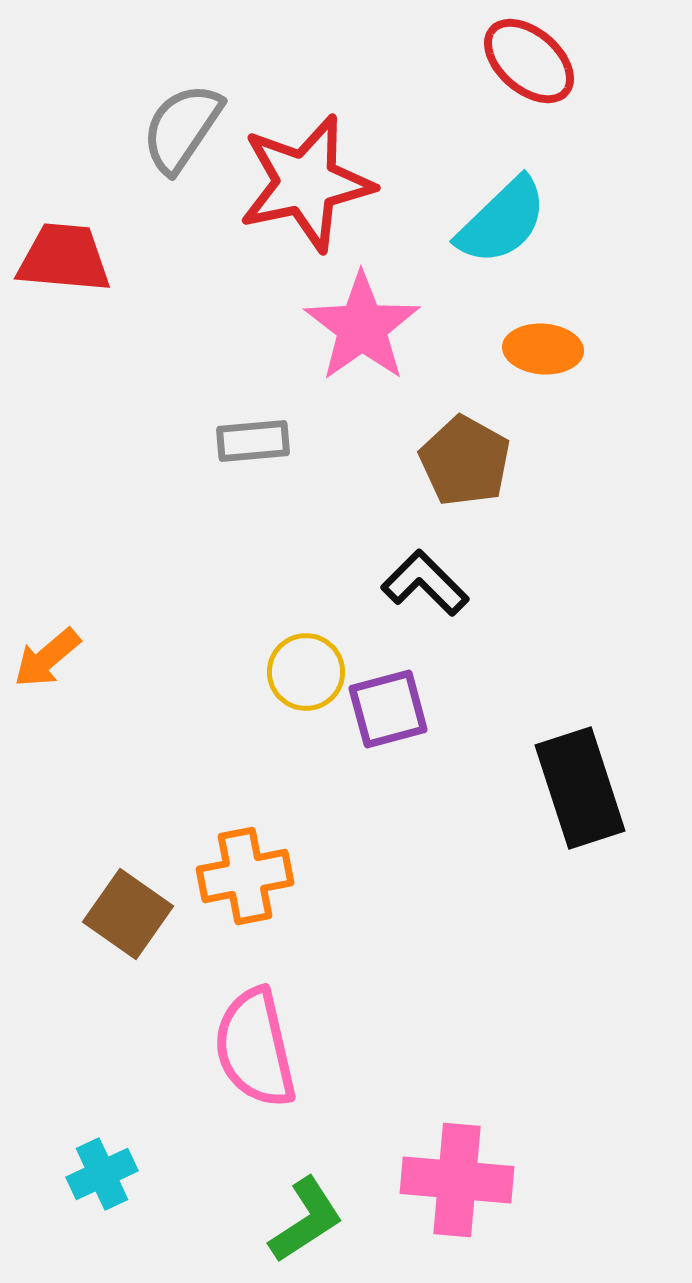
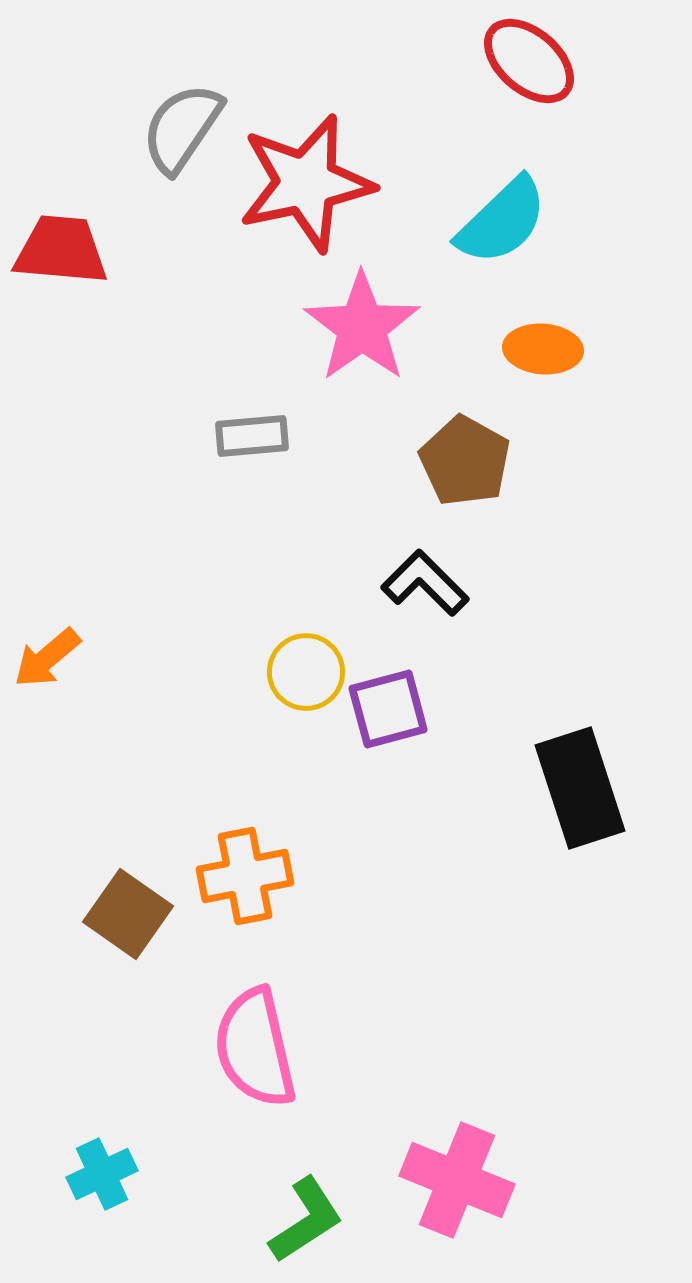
red trapezoid: moved 3 px left, 8 px up
gray rectangle: moved 1 px left, 5 px up
pink cross: rotated 17 degrees clockwise
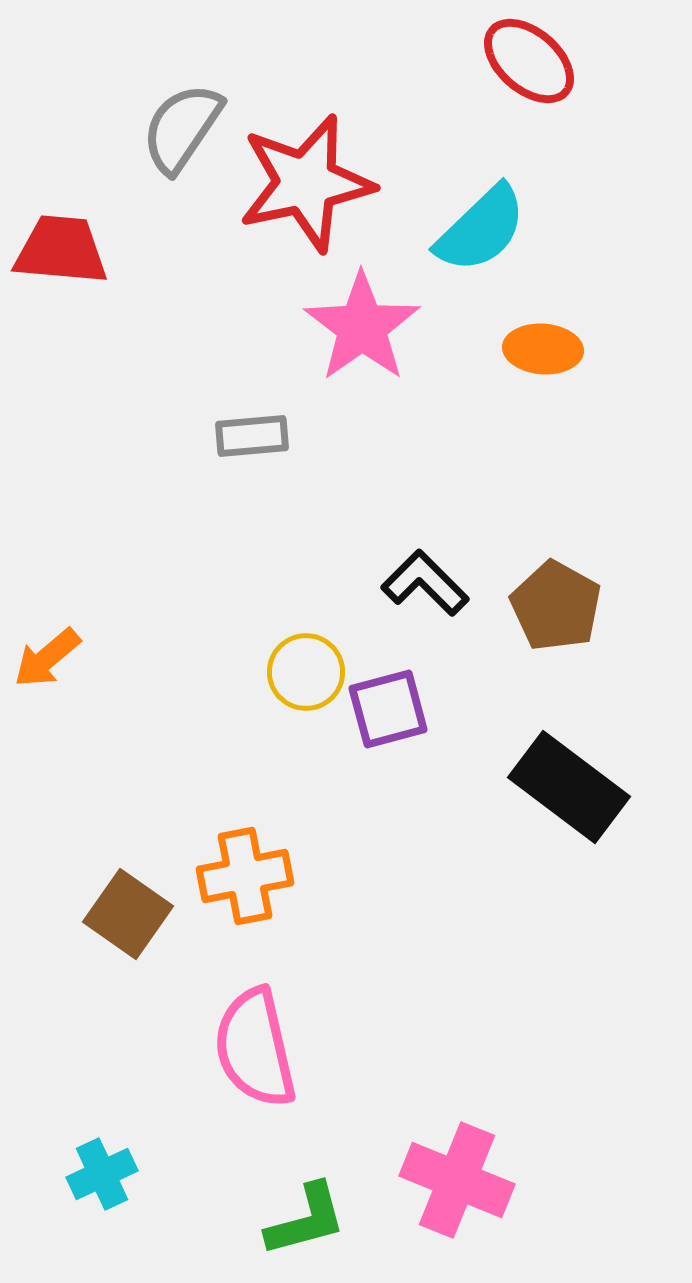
cyan semicircle: moved 21 px left, 8 px down
brown pentagon: moved 91 px right, 145 px down
black rectangle: moved 11 px left, 1 px up; rotated 35 degrees counterclockwise
green L-shape: rotated 18 degrees clockwise
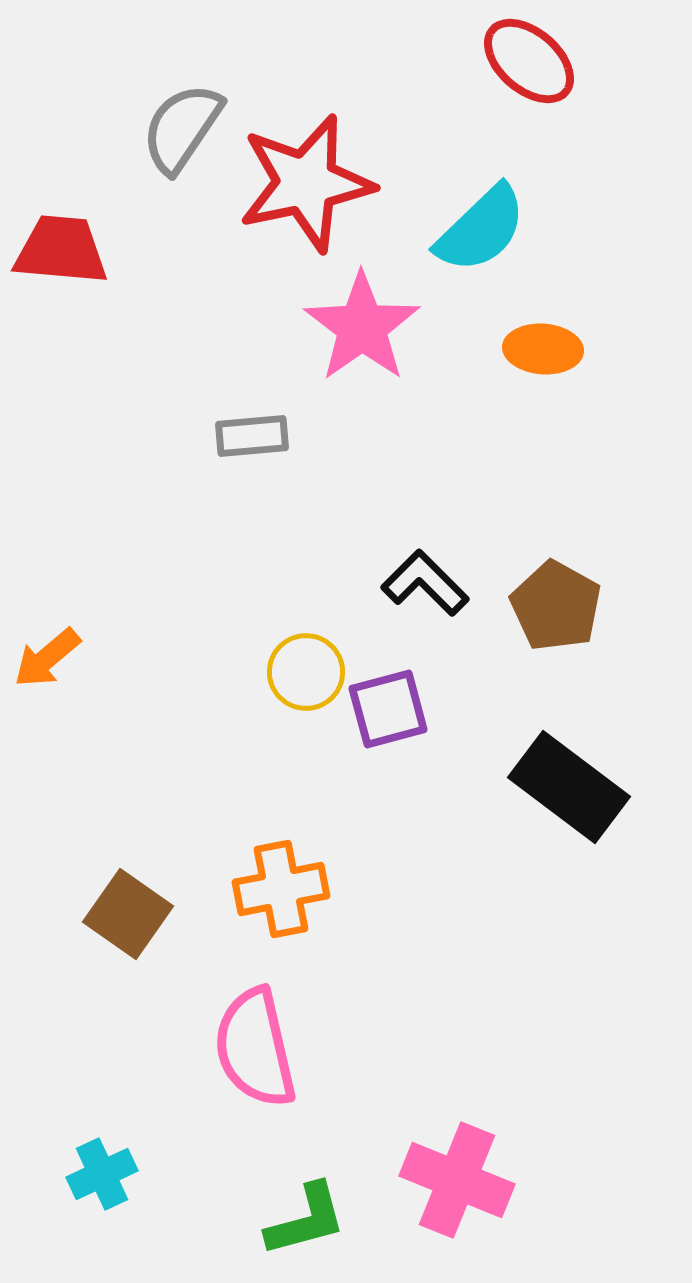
orange cross: moved 36 px right, 13 px down
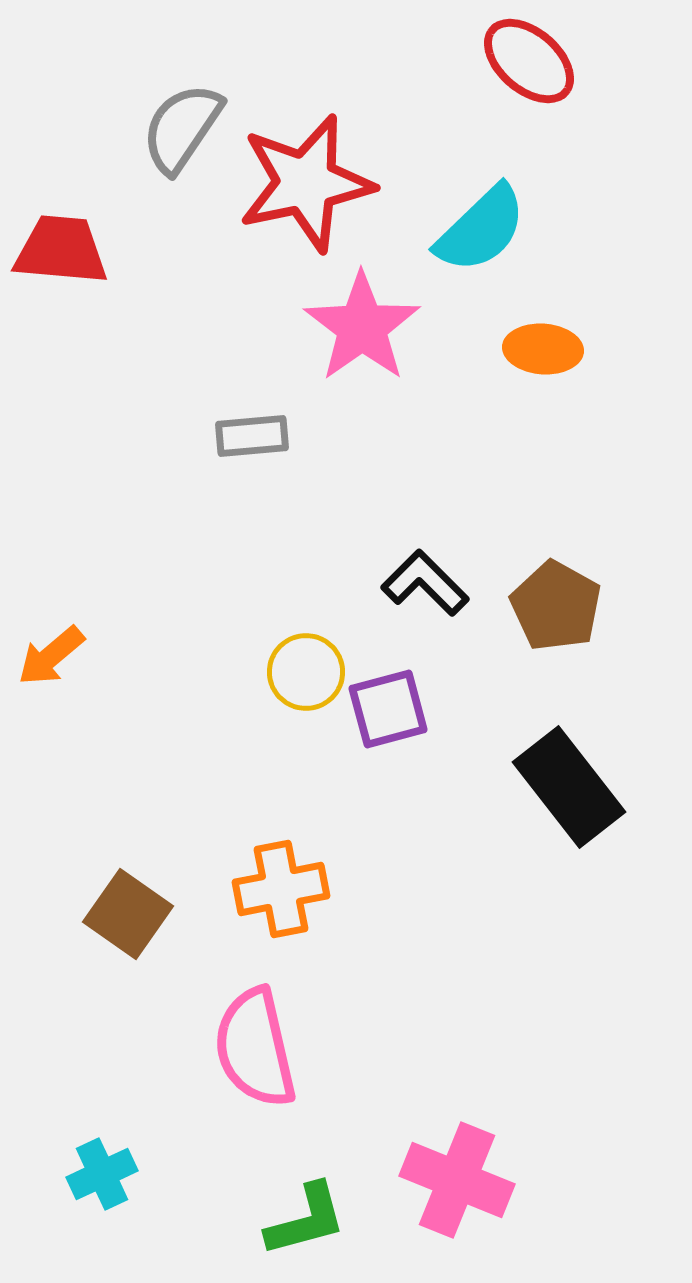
orange arrow: moved 4 px right, 2 px up
black rectangle: rotated 15 degrees clockwise
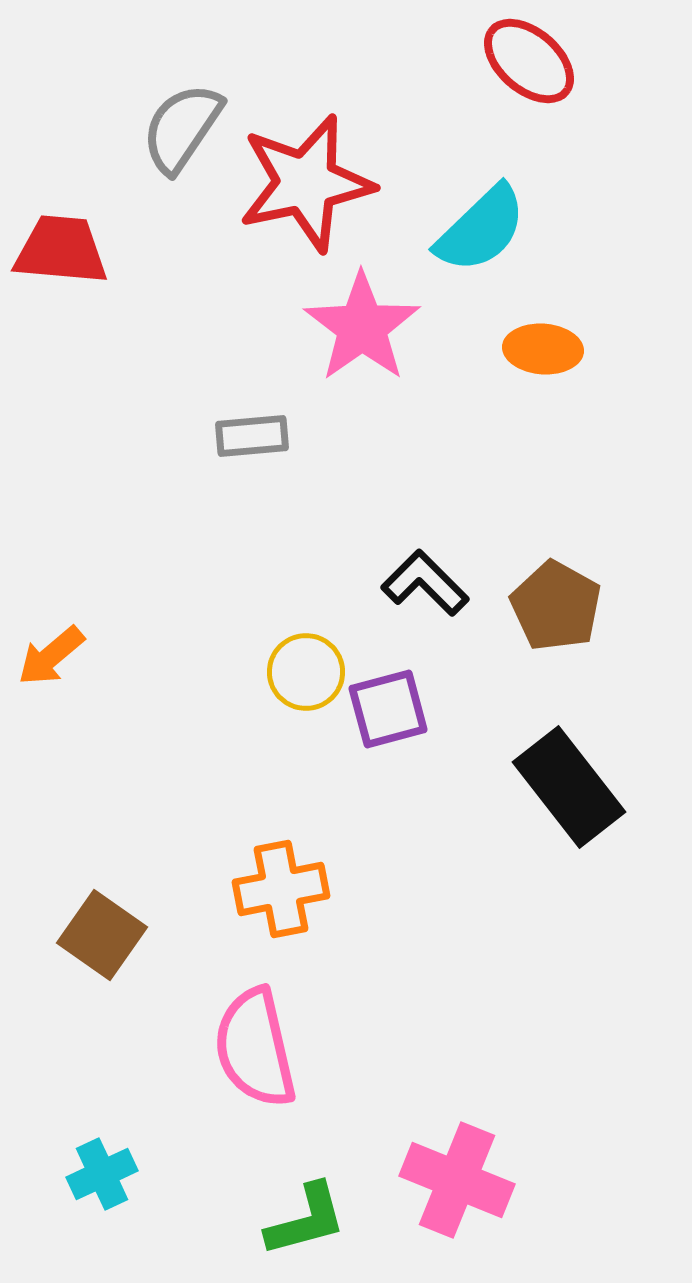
brown square: moved 26 px left, 21 px down
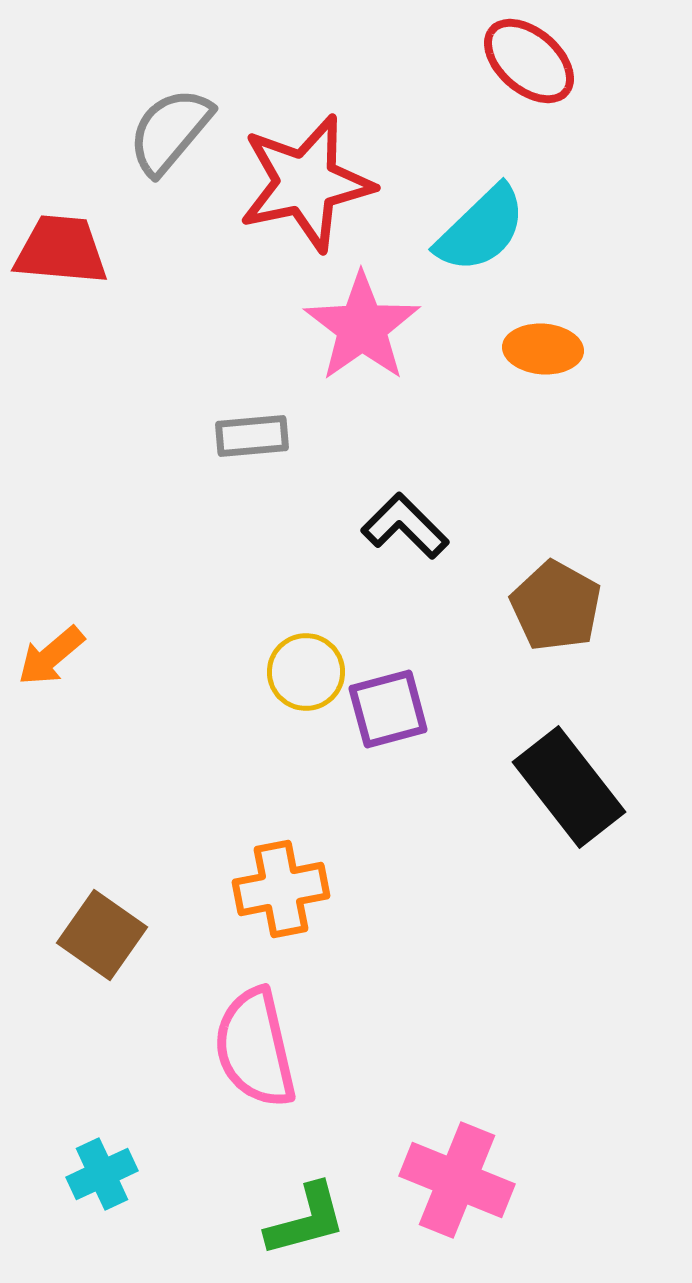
gray semicircle: moved 12 px left, 3 px down; rotated 6 degrees clockwise
black L-shape: moved 20 px left, 57 px up
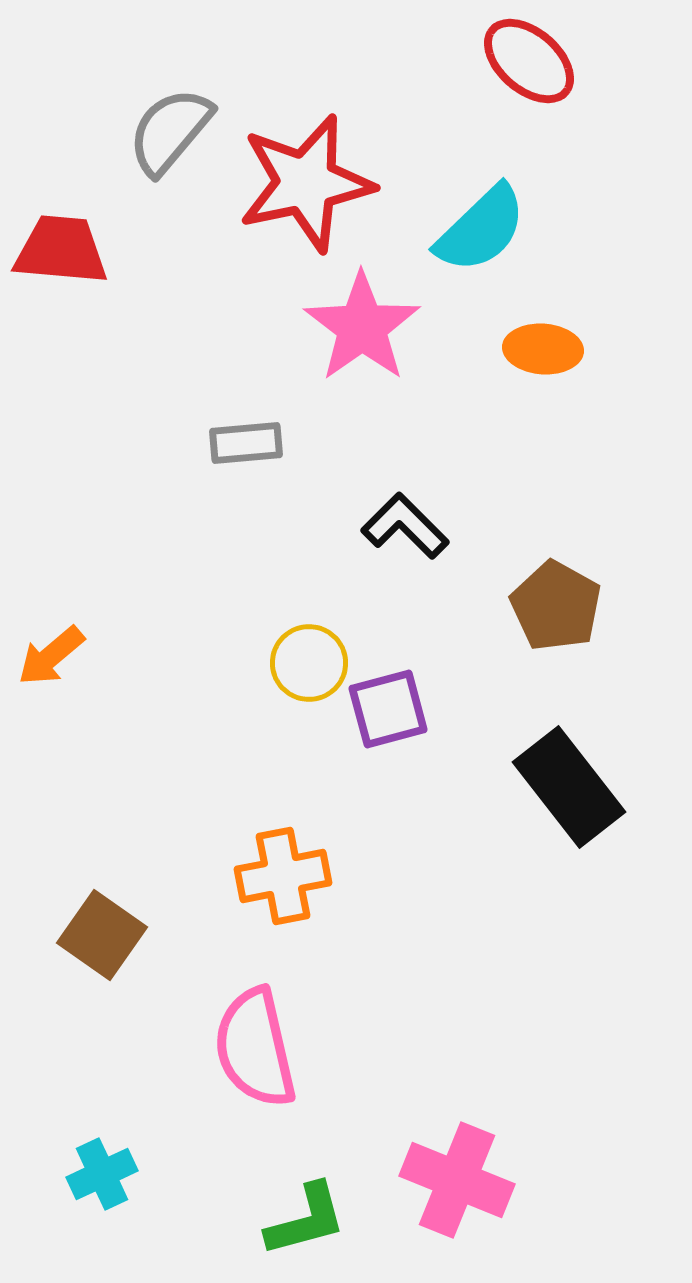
gray rectangle: moved 6 px left, 7 px down
yellow circle: moved 3 px right, 9 px up
orange cross: moved 2 px right, 13 px up
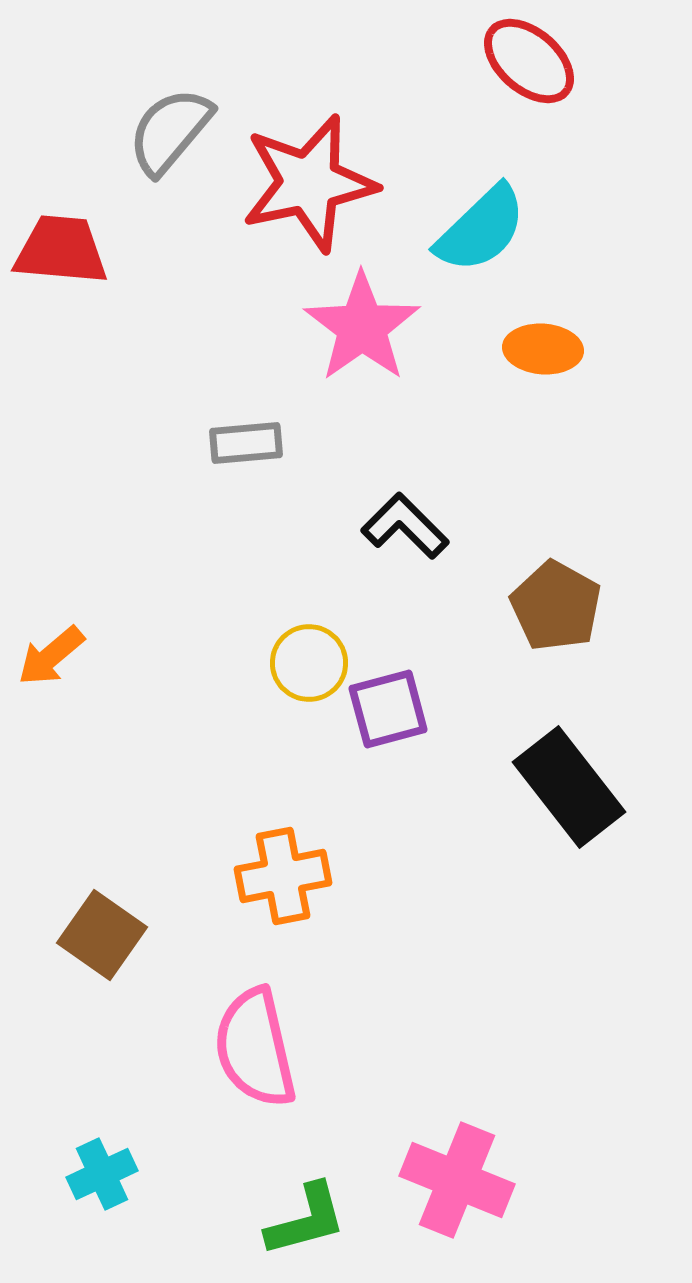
red star: moved 3 px right
